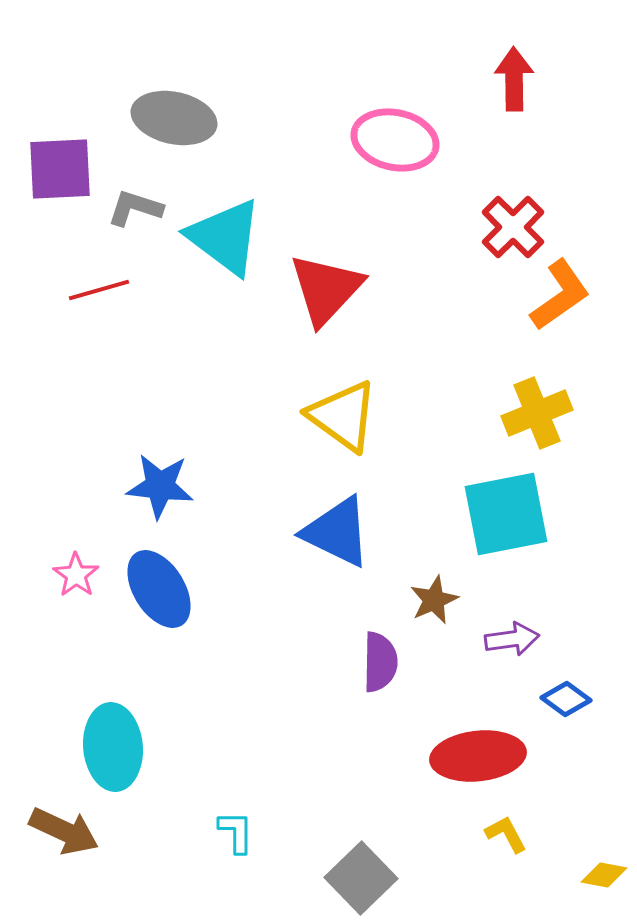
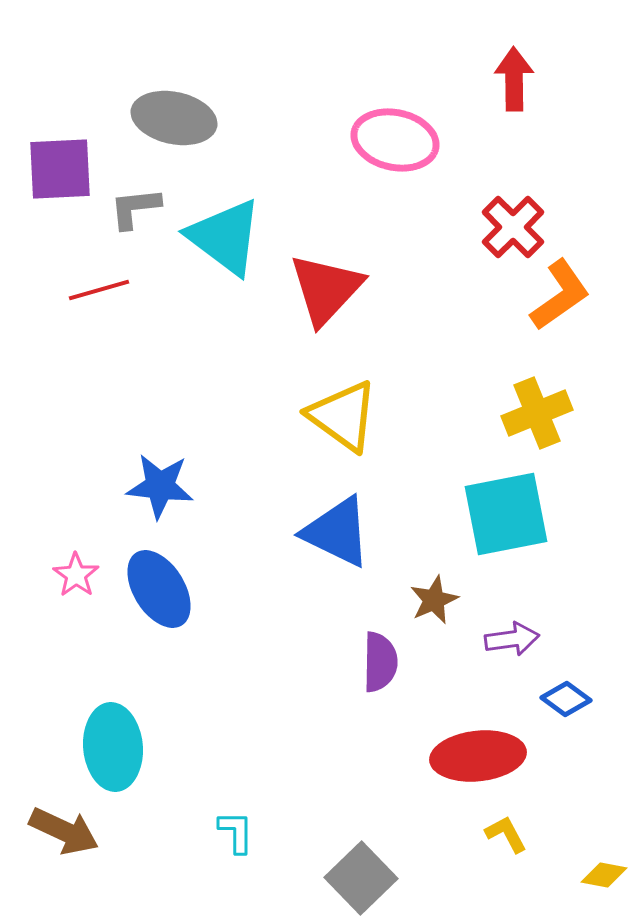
gray L-shape: rotated 24 degrees counterclockwise
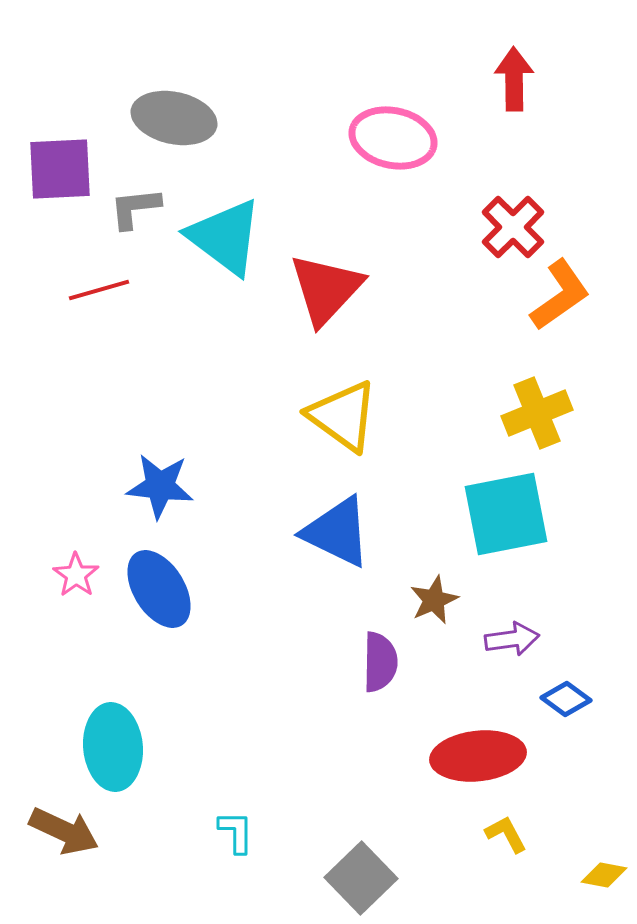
pink ellipse: moved 2 px left, 2 px up
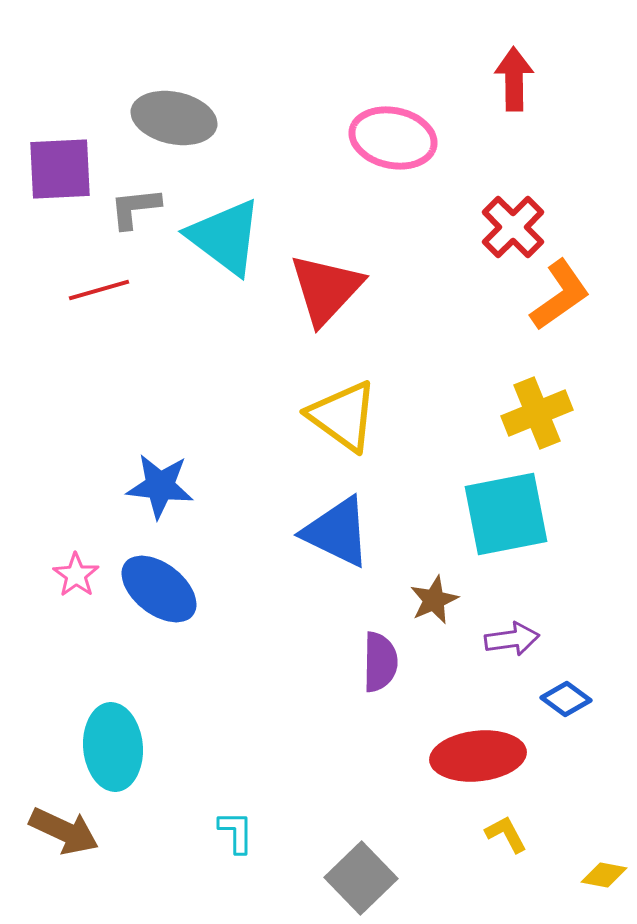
blue ellipse: rotated 20 degrees counterclockwise
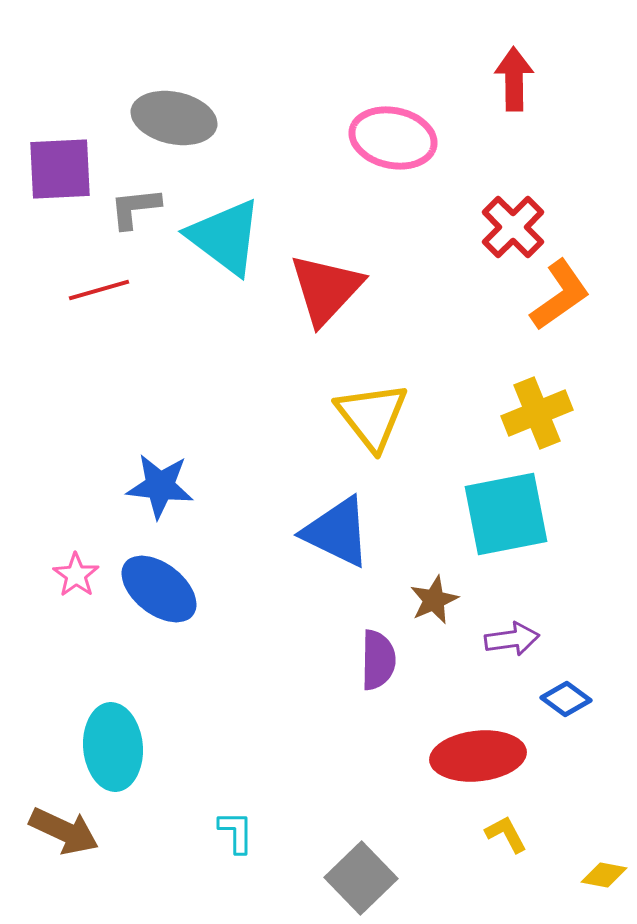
yellow triangle: moved 29 px right; rotated 16 degrees clockwise
purple semicircle: moved 2 px left, 2 px up
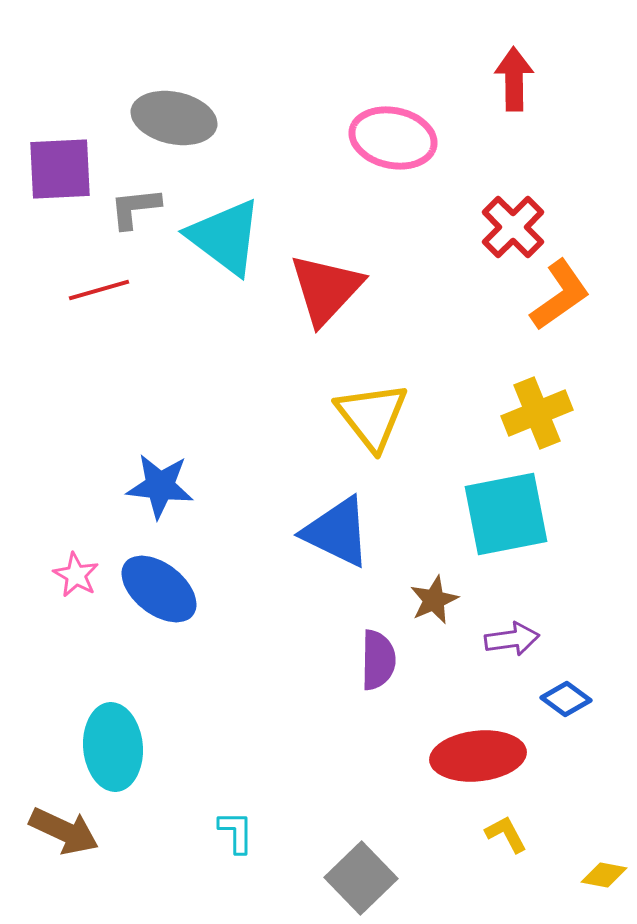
pink star: rotated 6 degrees counterclockwise
